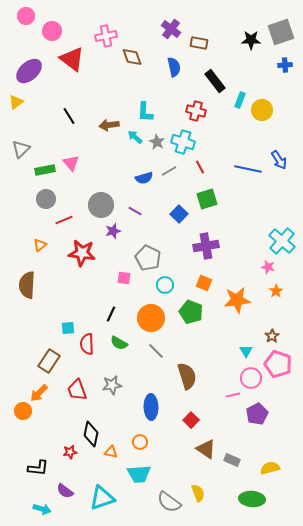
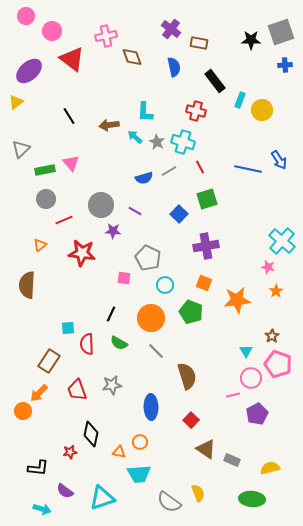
purple star at (113, 231): rotated 21 degrees clockwise
orange triangle at (111, 452): moved 8 px right
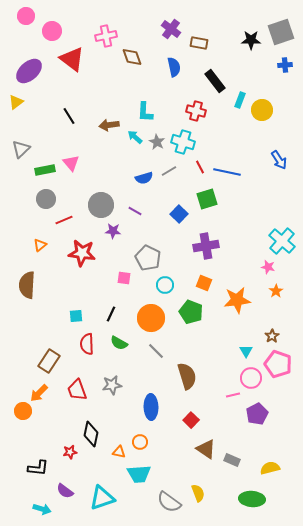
blue line at (248, 169): moved 21 px left, 3 px down
cyan square at (68, 328): moved 8 px right, 12 px up
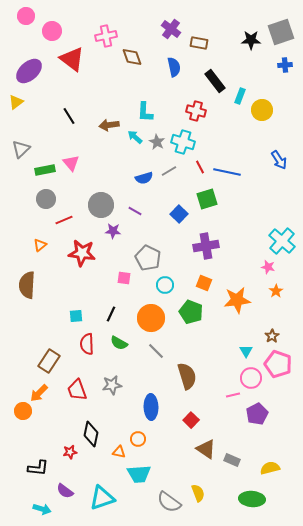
cyan rectangle at (240, 100): moved 4 px up
orange circle at (140, 442): moved 2 px left, 3 px up
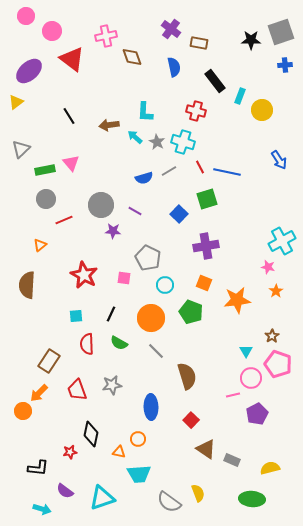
cyan cross at (282, 241): rotated 20 degrees clockwise
red star at (82, 253): moved 2 px right, 22 px down; rotated 20 degrees clockwise
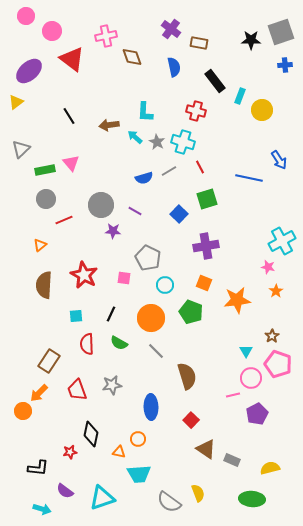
blue line at (227, 172): moved 22 px right, 6 px down
brown semicircle at (27, 285): moved 17 px right
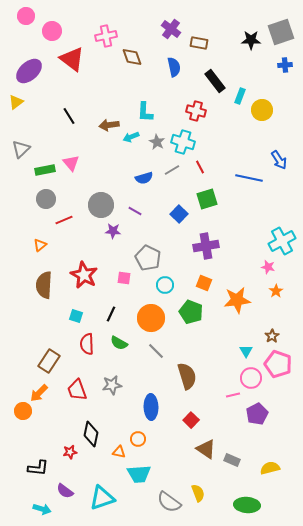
cyan arrow at (135, 137): moved 4 px left; rotated 63 degrees counterclockwise
gray line at (169, 171): moved 3 px right, 1 px up
cyan square at (76, 316): rotated 24 degrees clockwise
green ellipse at (252, 499): moved 5 px left, 6 px down
